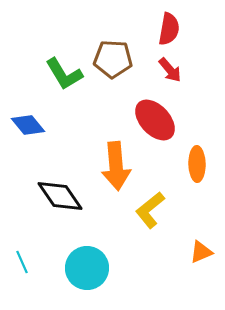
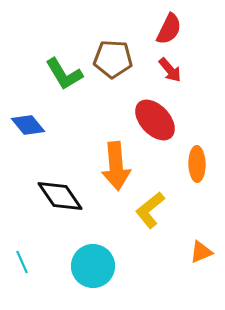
red semicircle: rotated 16 degrees clockwise
cyan circle: moved 6 px right, 2 px up
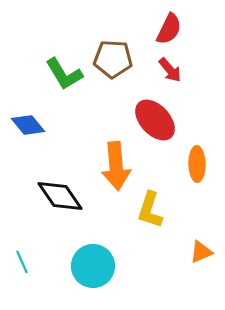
yellow L-shape: rotated 33 degrees counterclockwise
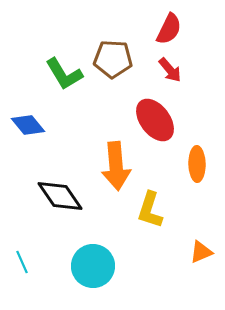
red ellipse: rotated 6 degrees clockwise
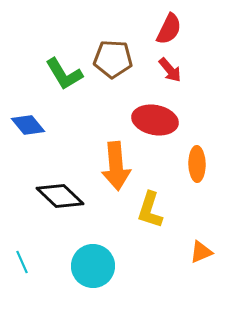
red ellipse: rotated 42 degrees counterclockwise
black diamond: rotated 12 degrees counterclockwise
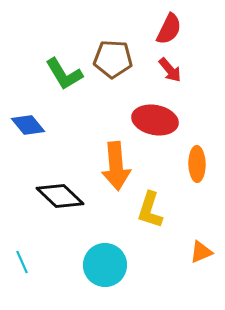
cyan circle: moved 12 px right, 1 px up
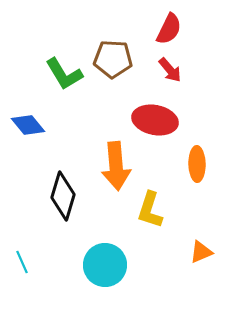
black diamond: moved 3 px right; rotated 63 degrees clockwise
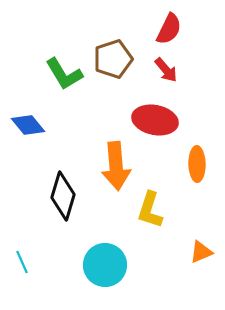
brown pentagon: rotated 21 degrees counterclockwise
red arrow: moved 4 px left
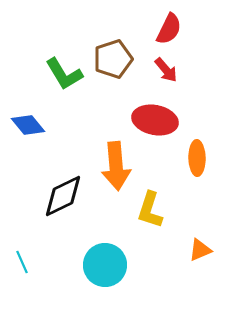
orange ellipse: moved 6 px up
black diamond: rotated 48 degrees clockwise
orange triangle: moved 1 px left, 2 px up
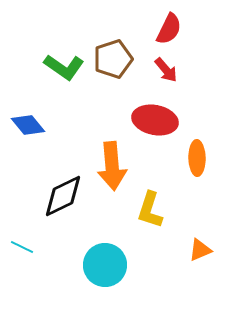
green L-shape: moved 7 px up; rotated 24 degrees counterclockwise
orange arrow: moved 4 px left
cyan line: moved 15 px up; rotated 40 degrees counterclockwise
